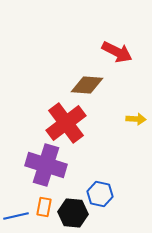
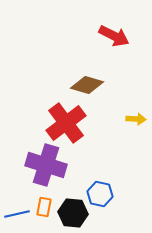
red arrow: moved 3 px left, 16 px up
brown diamond: rotated 12 degrees clockwise
blue line: moved 1 px right, 2 px up
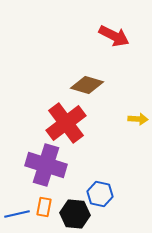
yellow arrow: moved 2 px right
black hexagon: moved 2 px right, 1 px down
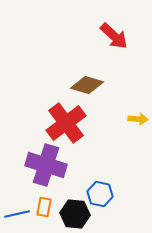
red arrow: rotated 16 degrees clockwise
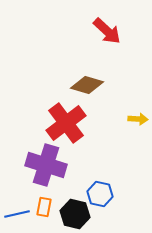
red arrow: moved 7 px left, 5 px up
black hexagon: rotated 8 degrees clockwise
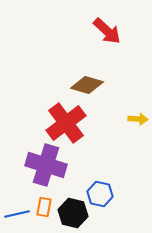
black hexagon: moved 2 px left, 1 px up
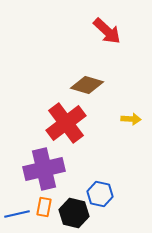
yellow arrow: moved 7 px left
purple cross: moved 2 px left, 4 px down; rotated 30 degrees counterclockwise
black hexagon: moved 1 px right
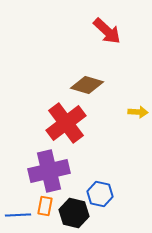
yellow arrow: moved 7 px right, 7 px up
purple cross: moved 5 px right, 2 px down
orange rectangle: moved 1 px right, 1 px up
blue line: moved 1 px right, 1 px down; rotated 10 degrees clockwise
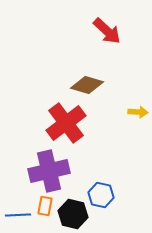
blue hexagon: moved 1 px right, 1 px down
black hexagon: moved 1 px left, 1 px down
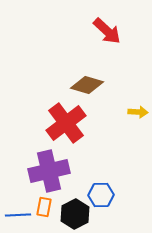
blue hexagon: rotated 15 degrees counterclockwise
orange rectangle: moved 1 px left, 1 px down
black hexagon: moved 2 px right; rotated 20 degrees clockwise
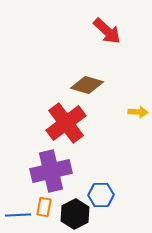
purple cross: moved 2 px right
